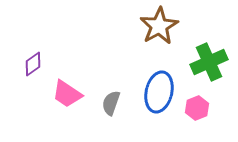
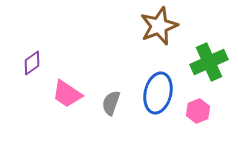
brown star: rotated 9 degrees clockwise
purple diamond: moved 1 px left, 1 px up
blue ellipse: moved 1 px left, 1 px down
pink hexagon: moved 1 px right, 3 px down
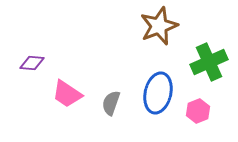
purple diamond: rotated 40 degrees clockwise
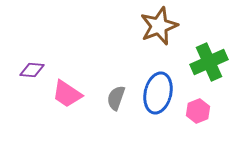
purple diamond: moved 7 px down
gray semicircle: moved 5 px right, 5 px up
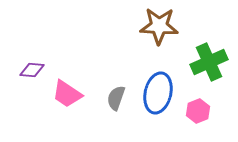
brown star: rotated 24 degrees clockwise
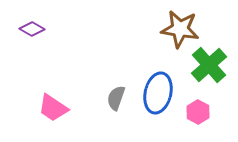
brown star: moved 21 px right, 3 px down; rotated 6 degrees clockwise
green cross: moved 3 px down; rotated 18 degrees counterclockwise
purple diamond: moved 41 px up; rotated 25 degrees clockwise
pink trapezoid: moved 14 px left, 14 px down
pink hexagon: moved 1 px down; rotated 10 degrees counterclockwise
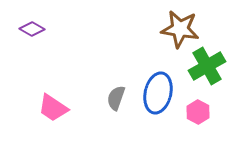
green cross: moved 2 px left, 1 px down; rotated 12 degrees clockwise
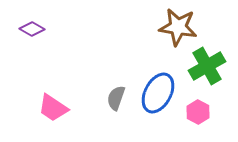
brown star: moved 2 px left, 2 px up
blue ellipse: rotated 15 degrees clockwise
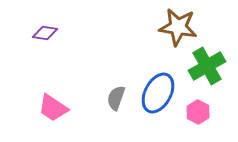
purple diamond: moved 13 px right, 4 px down; rotated 20 degrees counterclockwise
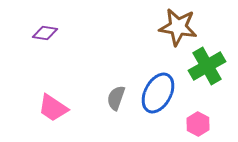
pink hexagon: moved 12 px down
